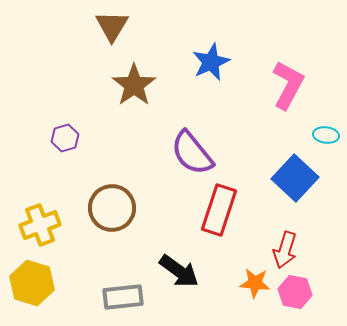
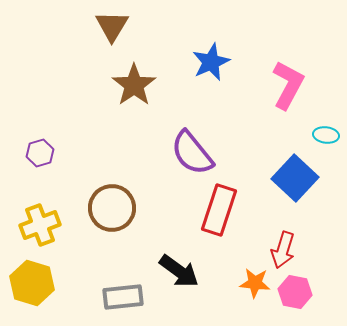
purple hexagon: moved 25 px left, 15 px down
red arrow: moved 2 px left
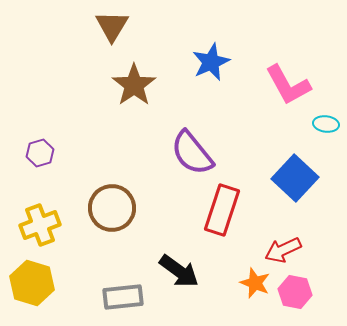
pink L-shape: rotated 123 degrees clockwise
cyan ellipse: moved 11 px up
red rectangle: moved 3 px right
red arrow: rotated 48 degrees clockwise
orange star: rotated 16 degrees clockwise
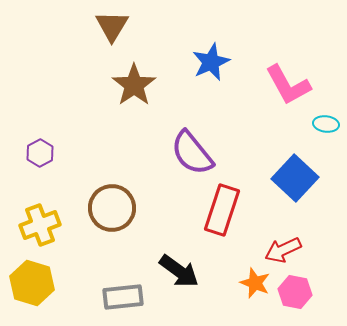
purple hexagon: rotated 12 degrees counterclockwise
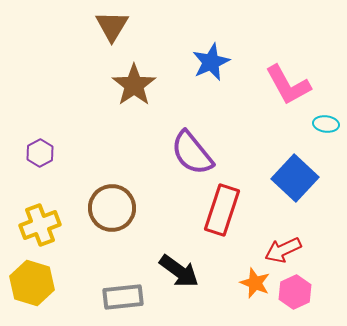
pink hexagon: rotated 24 degrees clockwise
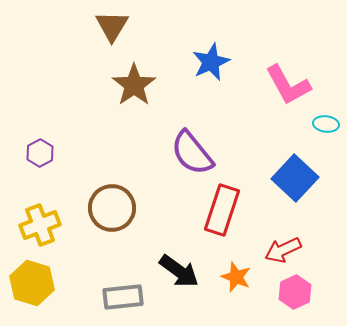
orange star: moved 19 px left, 6 px up
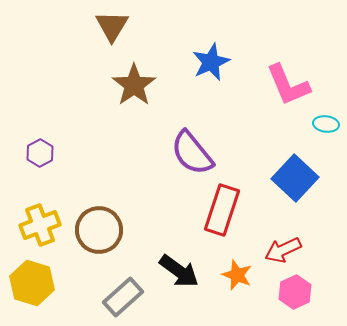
pink L-shape: rotated 6 degrees clockwise
brown circle: moved 13 px left, 22 px down
orange star: moved 1 px right, 2 px up
gray rectangle: rotated 36 degrees counterclockwise
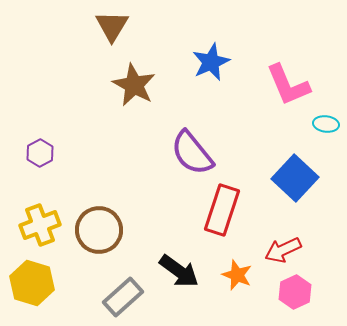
brown star: rotated 9 degrees counterclockwise
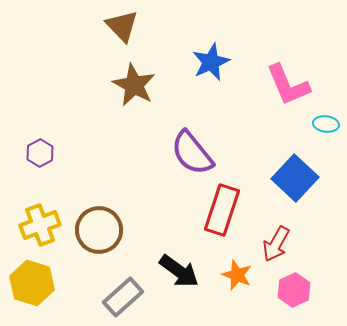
brown triangle: moved 10 px right; rotated 15 degrees counterclockwise
red arrow: moved 7 px left, 6 px up; rotated 36 degrees counterclockwise
pink hexagon: moved 1 px left, 2 px up
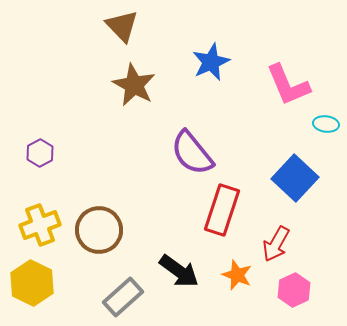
yellow hexagon: rotated 9 degrees clockwise
